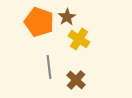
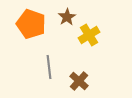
orange pentagon: moved 8 px left, 2 px down
yellow cross: moved 10 px right, 4 px up; rotated 25 degrees clockwise
brown cross: moved 3 px right, 1 px down
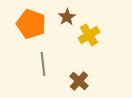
gray line: moved 6 px left, 3 px up
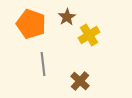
brown cross: moved 1 px right
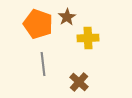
orange pentagon: moved 7 px right
yellow cross: moved 1 px left, 3 px down; rotated 30 degrees clockwise
brown cross: moved 1 px left, 1 px down
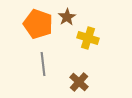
yellow cross: rotated 20 degrees clockwise
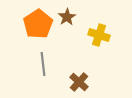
orange pentagon: rotated 20 degrees clockwise
yellow cross: moved 11 px right, 3 px up
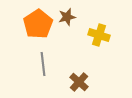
brown star: rotated 18 degrees clockwise
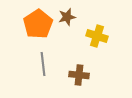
yellow cross: moved 2 px left, 1 px down
brown cross: moved 7 px up; rotated 36 degrees counterclockwise
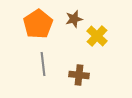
brown star: moved 7 px right, 2 px down
yellow cross: rotated 25 degrees clockwise
